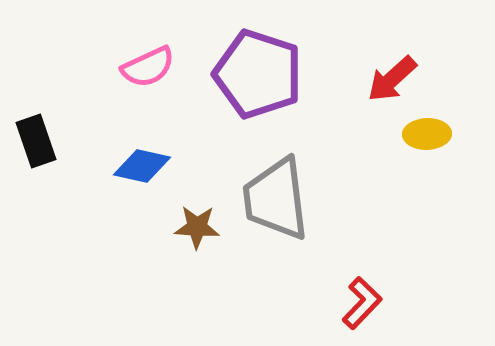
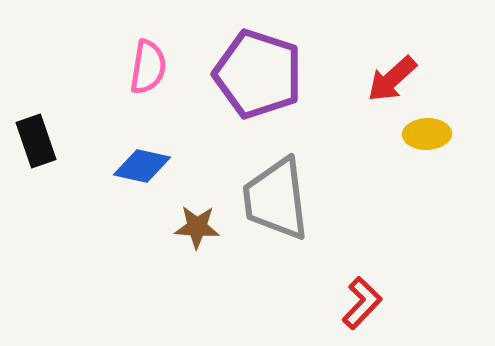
pink semicircle: rotated 56 degrees counterclockwise
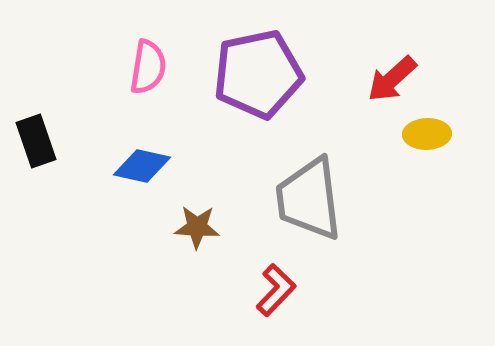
purple pentagon: rotated 30 degrees counterclockwise
gray trapezoid: moved 33 px right
red L-shape: moved 86 px left, 13 px up
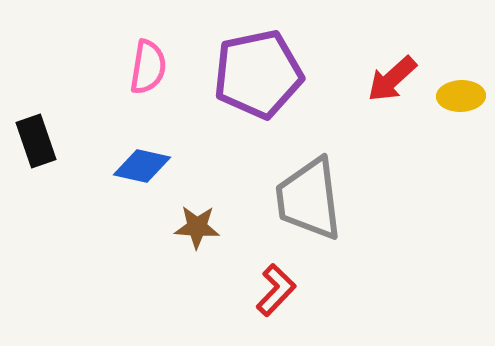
yellow ellipse: moved 34 px right, 38 px up
